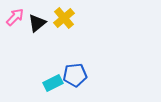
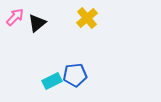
yellow cross: moved 23 px right
cyan rectangle: moved 1 px left, 2 px up
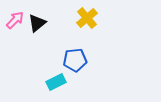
pink arrow: moved 3 px down
blue pentagon: moved 15 px up
cyan rectangle: moved 4 px right, 1 px down
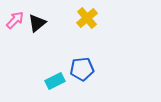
blue pentagon: moved 7 px right, 9 px down
cyan rectangle: moved 1 px left, 1 px up
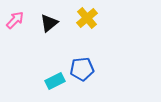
black triangle: moved 12 px right
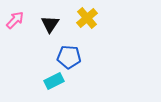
black triangle: moved 1 px right, 1 px down; rotated 18 degrees counterclockwise
blue pentagon: moved 13 px left, 12 px up; rotated 10 degrees clockwise
cyan rectangle: moved 1 px left
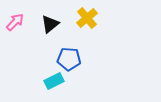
pink arrow: moved 2 px down
black triangle: rotated 18 degrees clockwise
blue pentagon: moved 2 px down
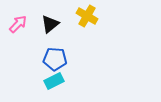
yellow cross: moved 2 px up; rotated 20 degrees counterclockwise
pink arrow: moved 3 px right, 2 px down
blue pentagon: moved 14 px left
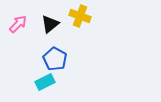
yellow cross: moved 7 px left; rotated 10 degrees counterclockwise
blue pentagon: rotated 25 degrees clockwise
cyan rectangle: moved 9 px left, 1 px down
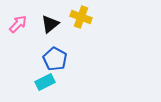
yellow cross: moved 1 px right, 1 px down
